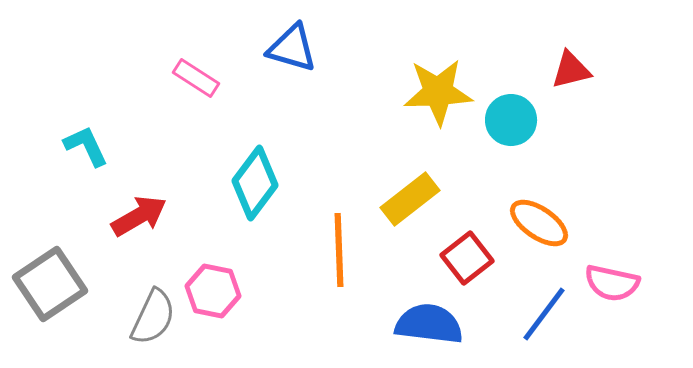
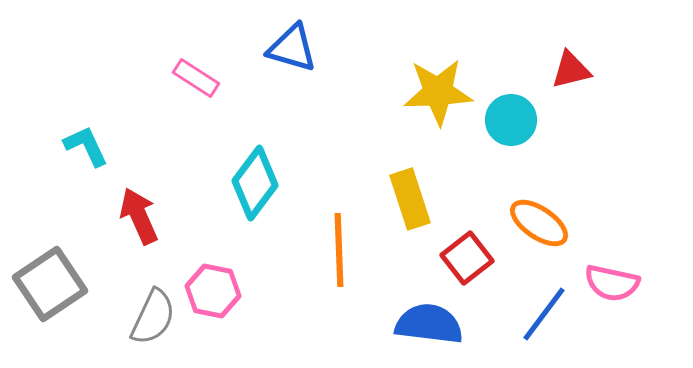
yellow rectangle: rotated 70 degrees counterclockwise
red arrow: rotated 84 degrees counterclockwise
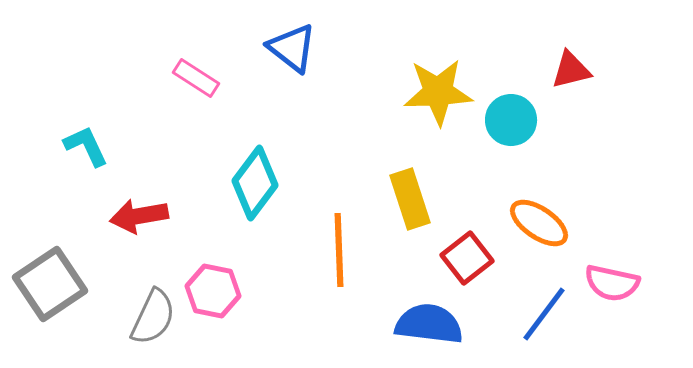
blue triangle: rotated 22 degrees clockwise
red arrow: rotated 76 degrees counterclockwise
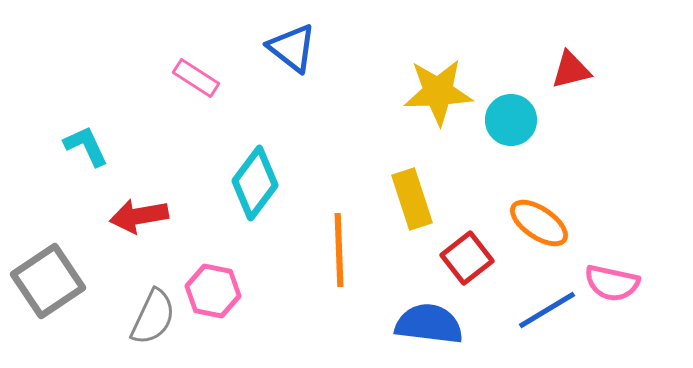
yellow rectangle: moved 2 px right
gray square: moved 2 px left, 3 px up
blue line: moved 3 px right, 4 px up; rotated 22 degrees clockwise
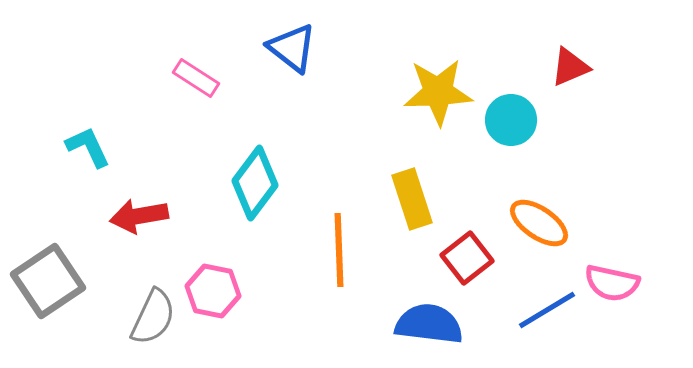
red triangle: moved 1 px left, 3 px up; rotated 9 degrees counterclockwise
cyan L-shape: moved 2 px right, 1 px down
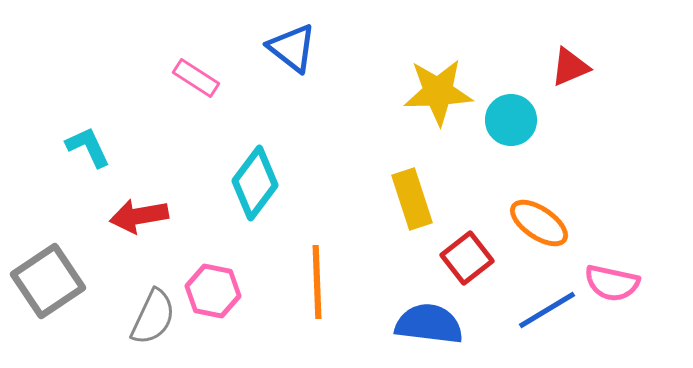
orange line: moved 22 px left, 32 px down
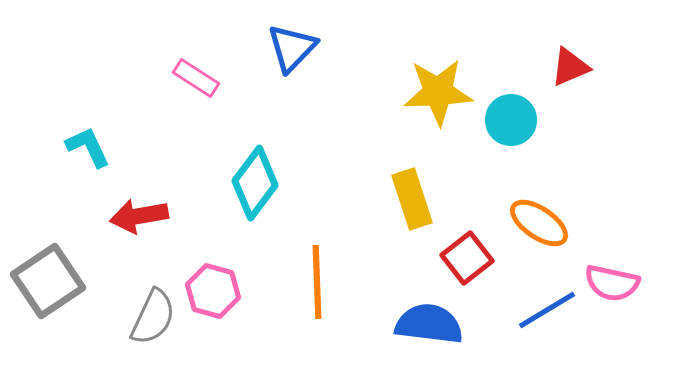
blue triangle: rotated 36 degrees clockwise
pink hexagon: rotated 4 degrees clockwise
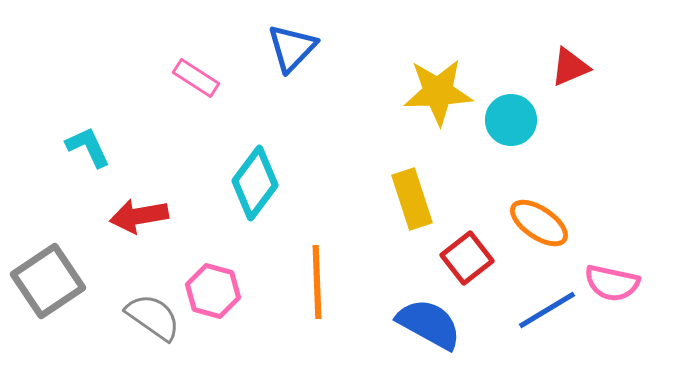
gray semicircle: rotated 80 degrees counterclockwise
blue semicircle: rotated 22 degrees clockwise
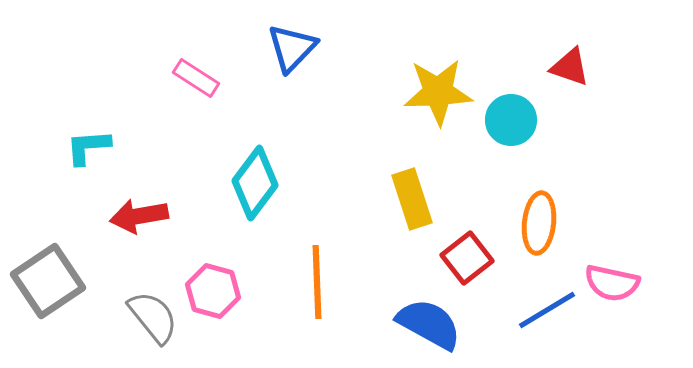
red triangle: rotated 42 degrees clockwise
cyan L-shape: rotated 69 degrees counterclockwise
orange ellipse: rotated 62 degrees clockwise
gray semicircle: rotated 16 degrees clockwise
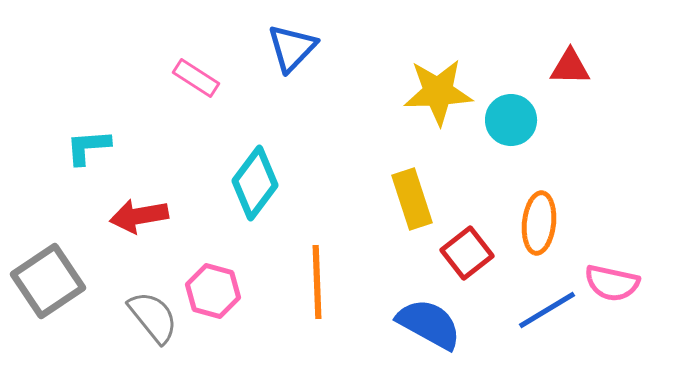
red triangle: rotated 18 degrees counterclockwise
red square: moved 5 px up
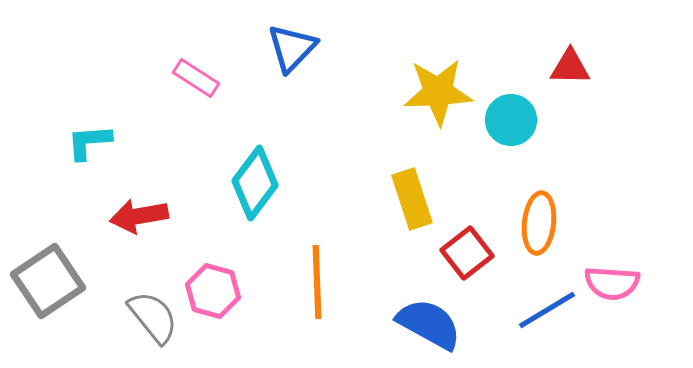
cyan L-shape: moved 1 px right, 5 px up
pink semicircle: rotated 8 degrees counterclockwise
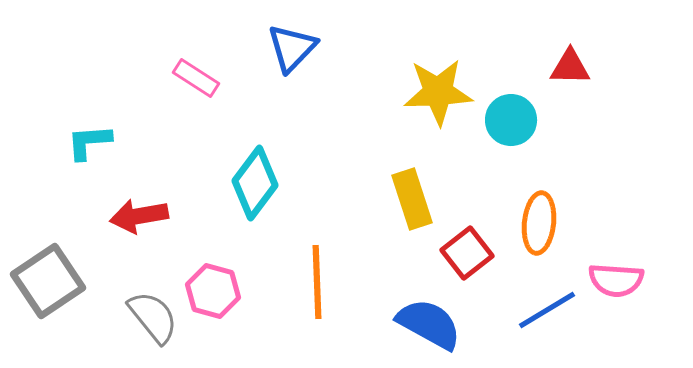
pink semicircle: moved 4 px right, 3 px up
